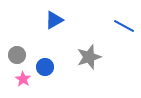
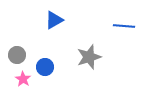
blue line: rotated 25 degrees counterclockwise
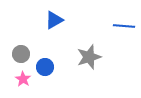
gray circle: moved 4 px right, 1 px up
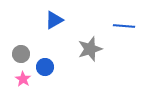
gray star: moved 1 px right, 8 px up
